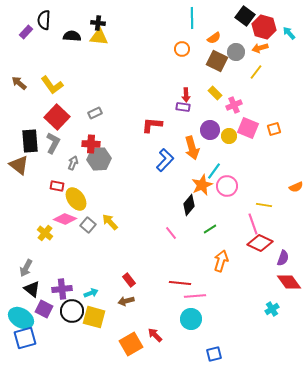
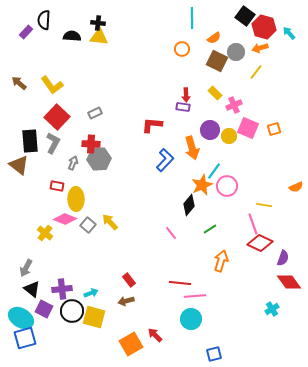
yellow ellipse at (76, 199): rotated 35 degrees clockwise
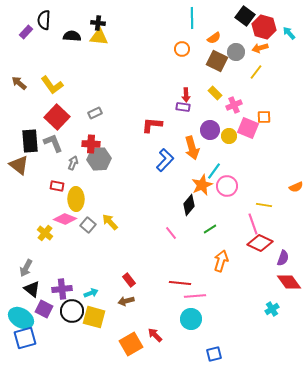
orange square at (274, 129): moved 10 px left, 12 px up; rotated 16 degrees clockwise
gray L-shape at (53, 143): rotated 50 degrees counterclockwise
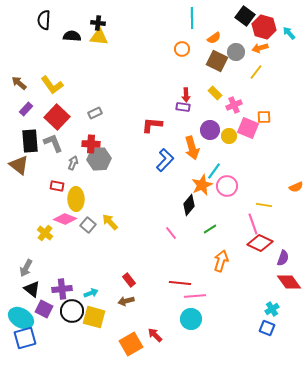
purple rectangle at (26, 32): moved 77 px down
blue square at (214, 354): moved 53 px right, 26 px up; rotated 35 degrees clockwise
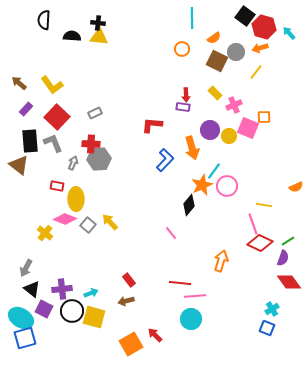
green line at (210, 229): moved 78 px right, 12 px down
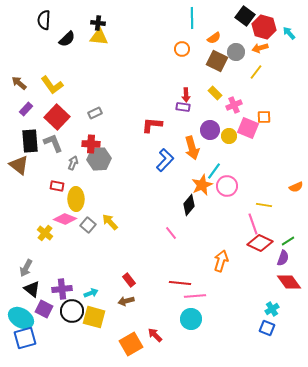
black semicircle at (72, 36): moved 5 px left, 3 px down; rotated 132 degrees clockwise
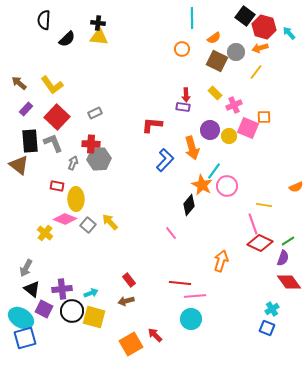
orange star at (202, 185): rotated 20 degrees counterclockwise
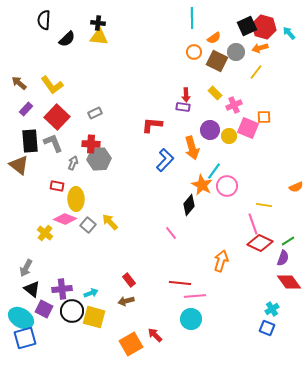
black square at (245, 16): moved 2 px right, 10 px down; rotated 30 degrees clockwise
orange circle at (182, 49): moved 12 px right, 3 px down
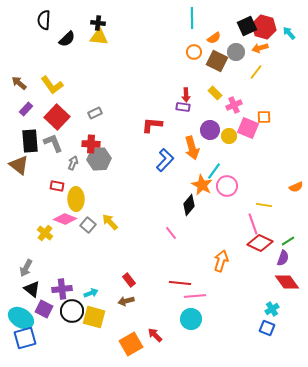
red diamond at (289, 282): moved 2 px left
